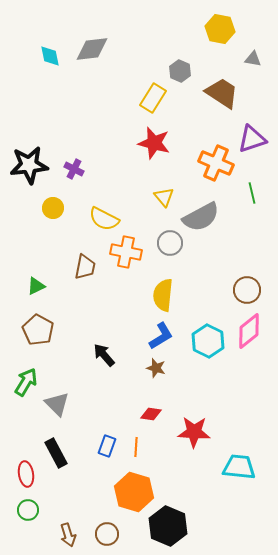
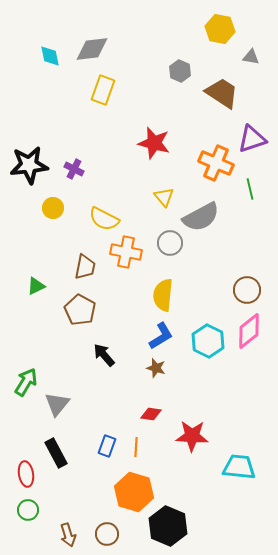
gray triangle at (253, 59): moved 2 px left, 2 px up
yellow rectangle at (153, 98): moved 50 px left, 8 px up; rotated 12 degrees counterclockwise
green line at (252, 193): moved 2 px left, 4 px up
brown pentagon at (38, 330): moved 42 px right, 20 px up
gray triangle at (57, 404): rotated 24 degrees clockwise
red star at (194, 432): moved 2 px left, 4 px down
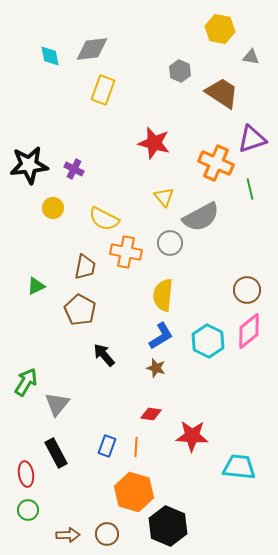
brown arrow at (68, 535): rotated 75 degrees counterclockwise
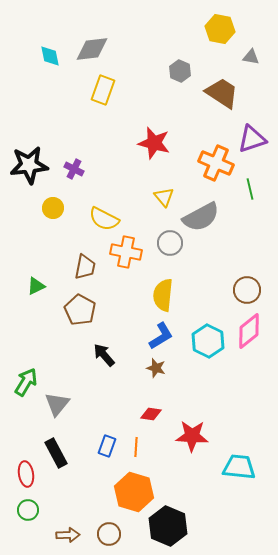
brown circle at (107, 534): moved 2 px right
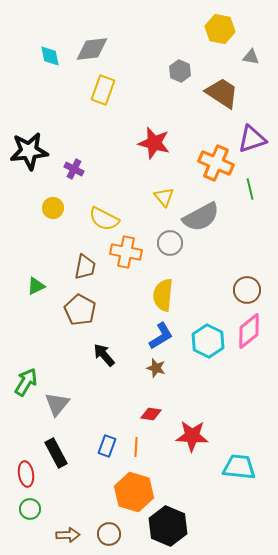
black star at (29, 165): moved 14 px up
green circle at (28, 510): moved 2 px right, 1 px up
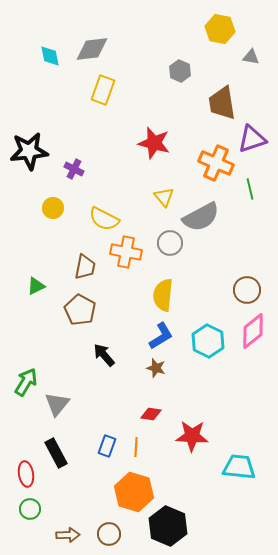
brown trapezoid at (222, 93): moved 10 px down; rotated 132 degrees counterclockwise
pink diamond at (249, 331): moved 4 px right
